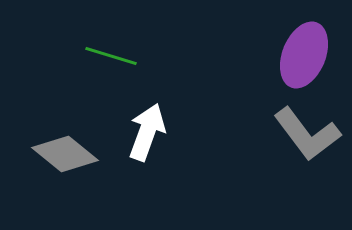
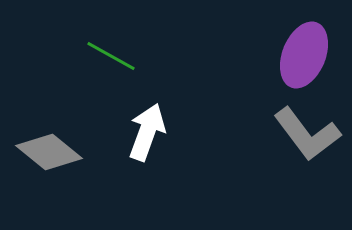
green line: rotated 12 degrees clockwise
gray diamond: moved 16 px left, 2 px up
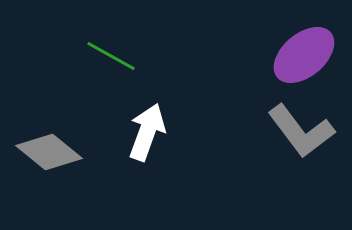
purple ellipse: rotated 28 degrees clockwise
gray L-shape: moved 6 px left, 3 px up
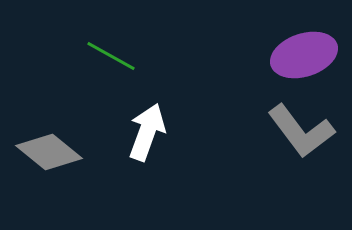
purple ellipse: rotated 22 degrees clockwise
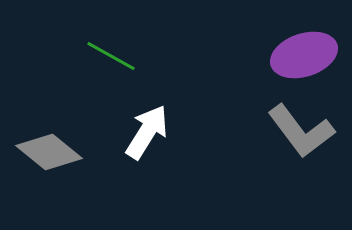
white arrow: rotated 12 degrees clockwise
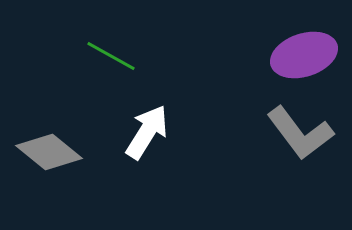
gray L-shape: moved 1 px left, 2 px down
